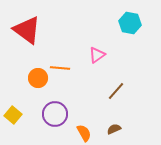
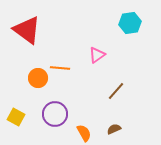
cyan hexagon: rotated 20 degrees counterclockwise
yellow square: moved 3 px right, 2 px down; rotated 12 degrees counterclockwise
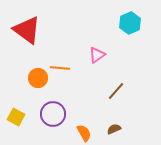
cyan hexagon: rotated 15 degrees counterclockwise
purple circle: moved 2 px left
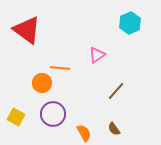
orange circle: moved 4 px right, 5 px down
brown semicircle: rotated 104 degrees counterclockwise
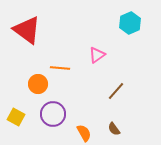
orange circle: moved 4 px left, 1 px down
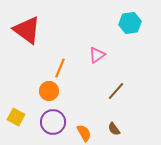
cyan hexagon: rotated 15 degrees clockwise
orange line: rotated 72 degrees counterclockwise
orange circle: moved 11 px right, 7 px down
purple circle: moved 8 px down
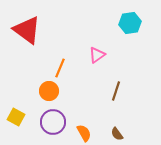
brown line: rotated 24 degrees counterclockwise
brown semicircle: moved 3 px right, 5 px down
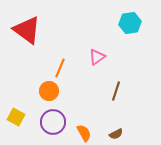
pink triangle: moved 2 px down
brown semicircle: moved 1 px left; rotated 80 degrees counterclockwise
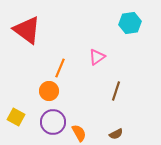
orange semicircle: moved 5 px left
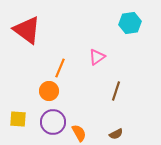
yellow square: moved 2 px right, 2 px down; rotated 24 degrees counterclockwise
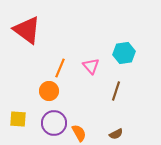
cyan hexagon: moved 6 px left, 30 px down
pink triangle: moved 6 px left, 9 px down; rotated 36 degrees counterclockwise
purple circle: moved 1 px right, 1 px down
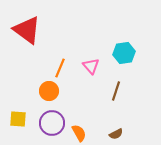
purple circle: moved 2 px left
